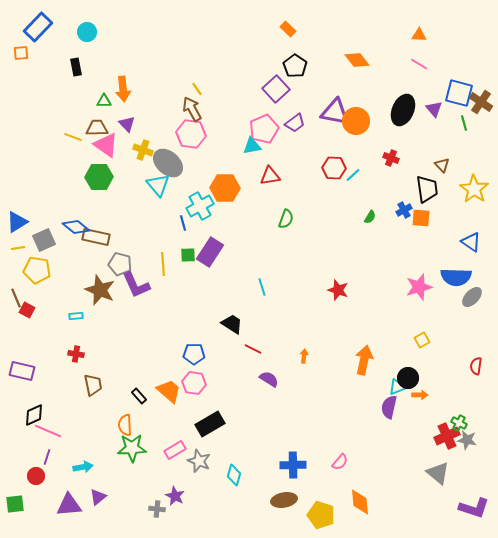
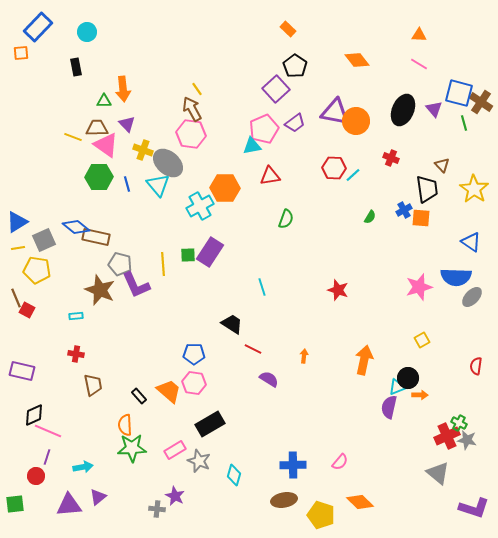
blue line at (183, 223): moved 56 px left, 39 px up
orange diamond at (360, 502): rotated 40 degrees counterclockwise
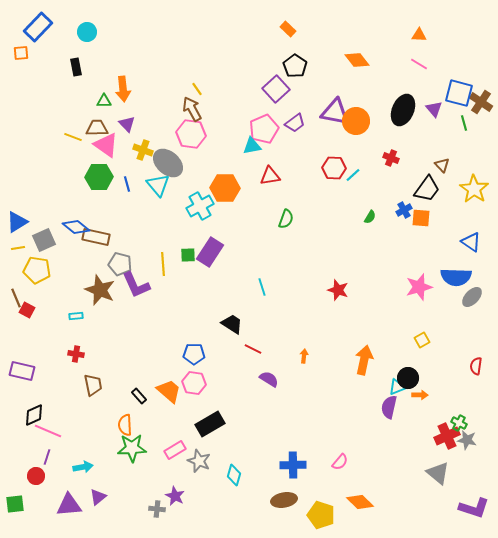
black trapezoid at (427, 189): rotated 44 degrees clockwise
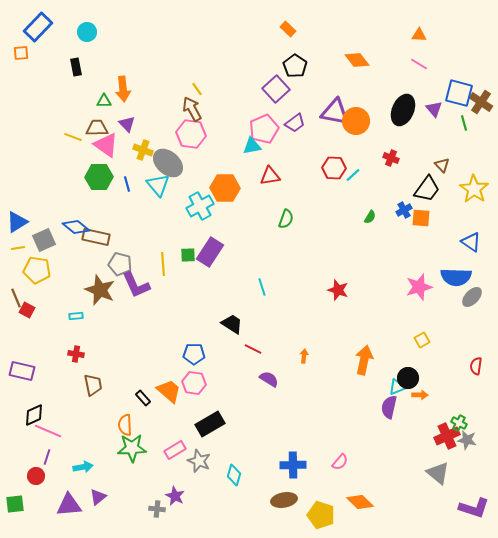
black rectangle at (139, 396): moved 4 px right, 2 px down
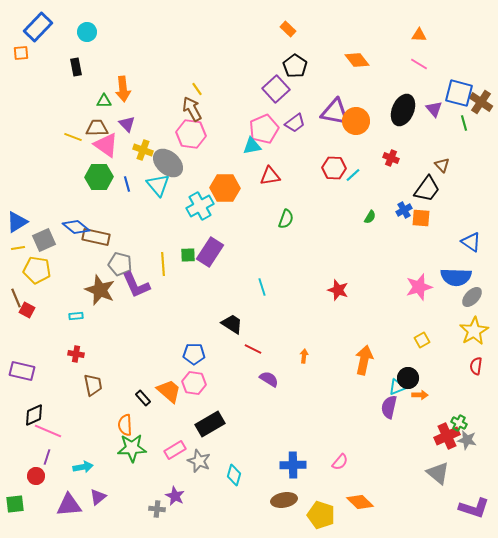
yellow star at (474, 189): moved 142 px down; rotated 8 degrees clockwise
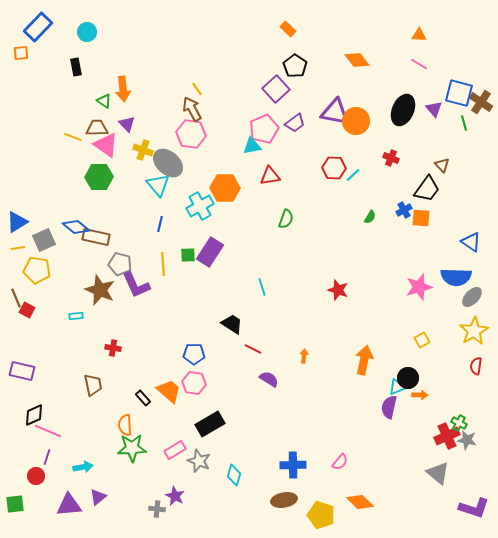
green triangle at (104, 101): rotated 35 degrees clockwise
blue line at (127, 184): moved 33 px right, 40 px down; rotated 28 degrees clockwise
red cross at (76, 354): moved 37 px right, 6 px up
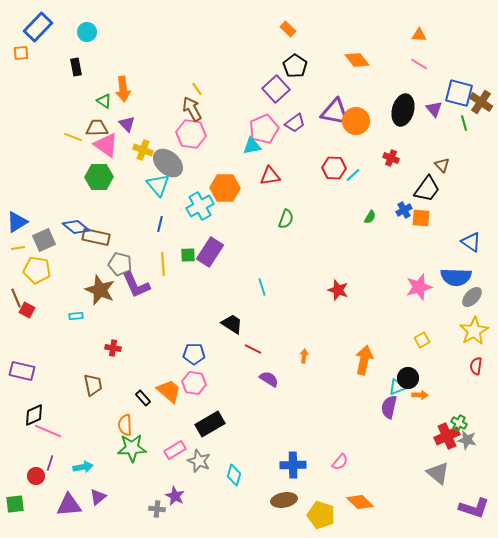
black ellipse at (403, 110): rotated 8 degrees counterclockwise
purple line at (47, 457): moved 3 px right, 6 px down
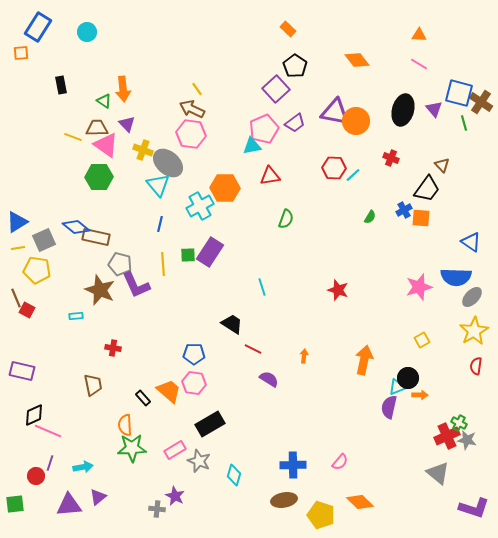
blue rectangle at (38, 27): rotated 12 degrees counterclockwise
black rectangle at (76, 67): moved 15 px left, 18 px down
brown arrow at (192, 109): rotated 35 degrees counterclockwise
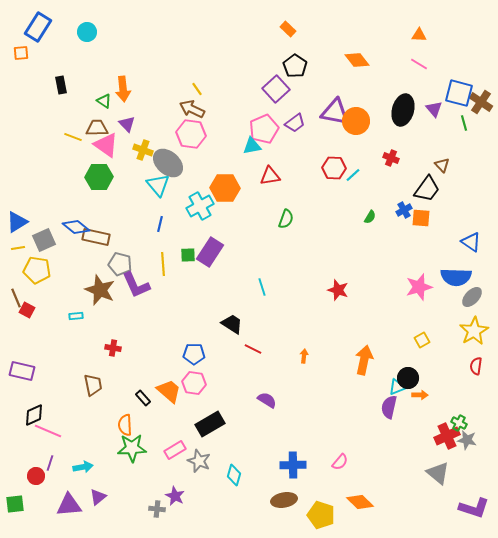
purple semicircle at (269, 379): moved 2 px left, 21 px down
